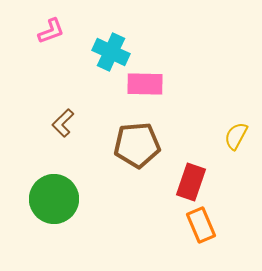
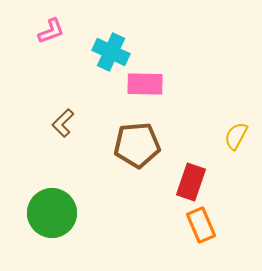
green circle: moved 2 px left, 14 px down
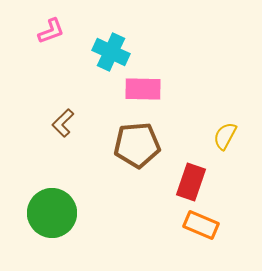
pink rectangle: moved 2 px left, 5 px down
yellow semicircle: moved 11 px left
orange rectangle: rotated 44 degrees counterclockwise
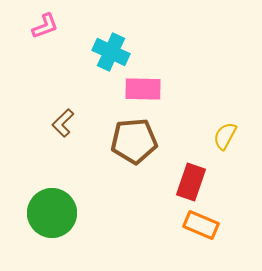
pink L-shape: moved 6 px left, 5 px up
brown pentagon: moved 3 px left, 4 px up
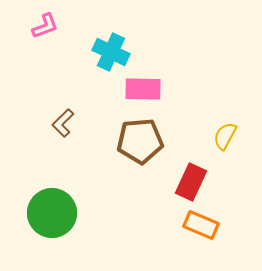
brown pentagon: moved 6 px right
red rectangle: rotated 6 degrees clockwise
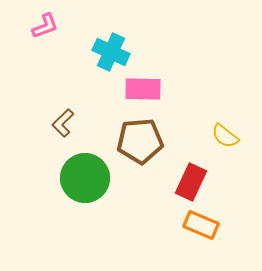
yellow semicircle: rotated 80 degrees counterclockwise
green circle: moved 33 px right, 35 px up
